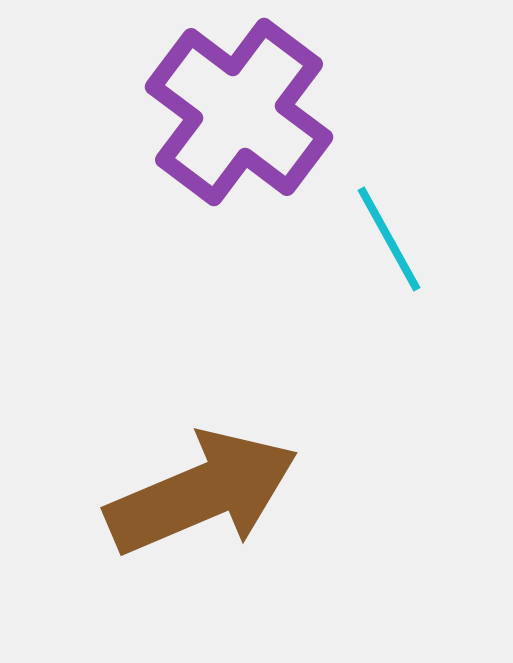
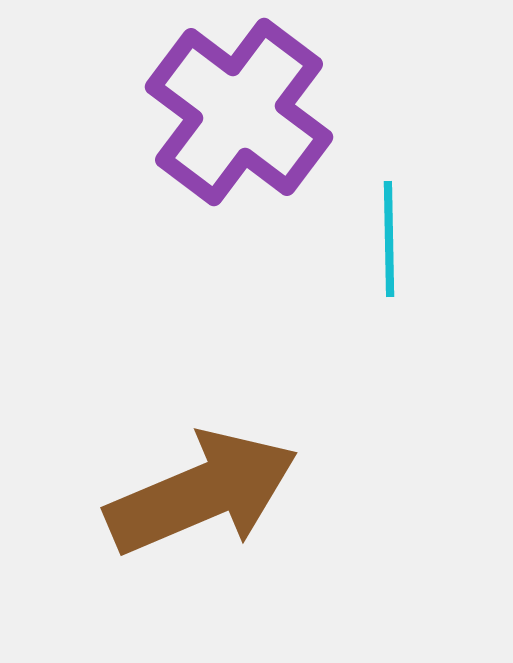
cyan line: rotated 28 degrees clockwise
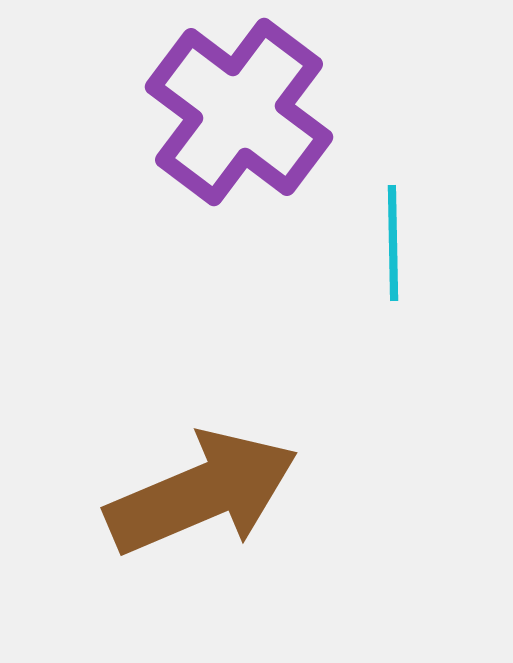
cyan line: moved 4 px right, 4 px down
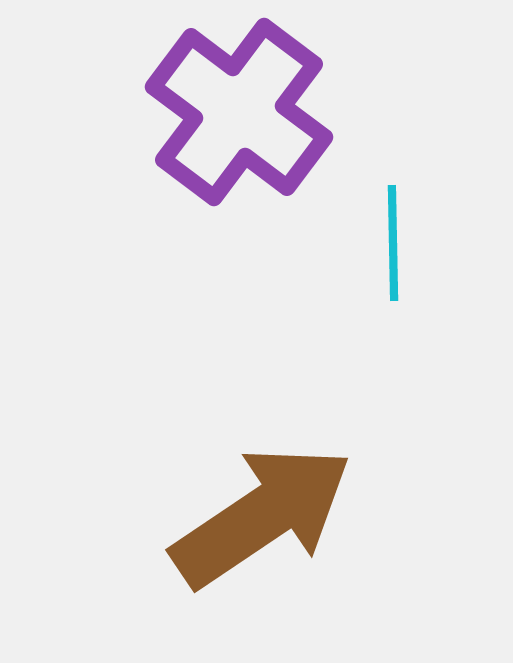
brown arrow: moved 60 px right, 23 px down; rotated 11 degrees counterclockwise
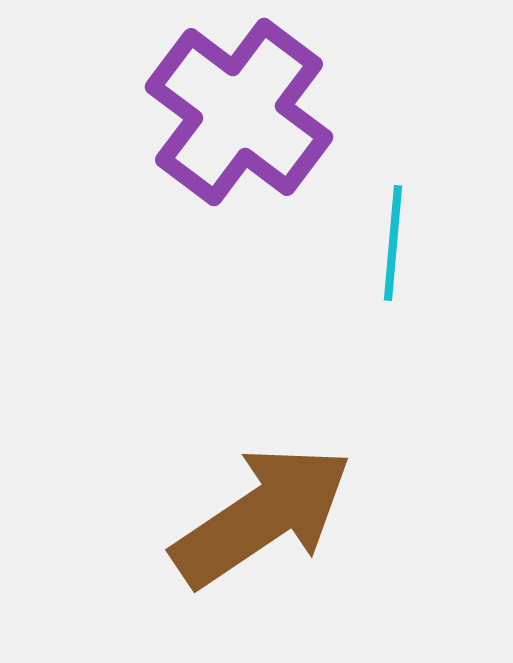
cyan line: rotated 6 degrees clockwise
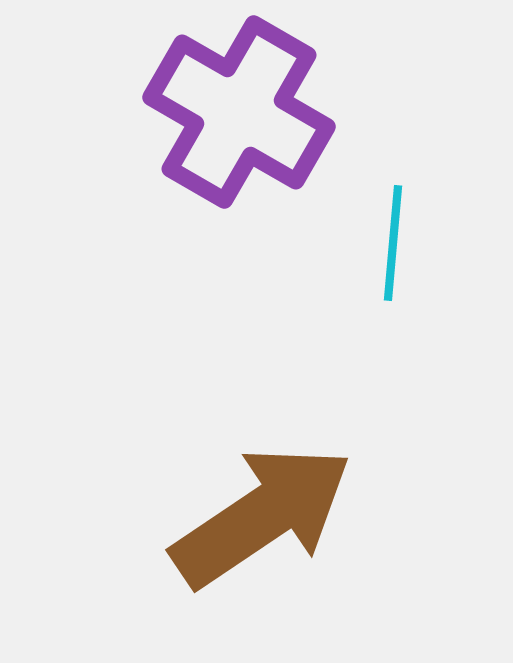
purple cross: rotated 7 degrees counterclockwise
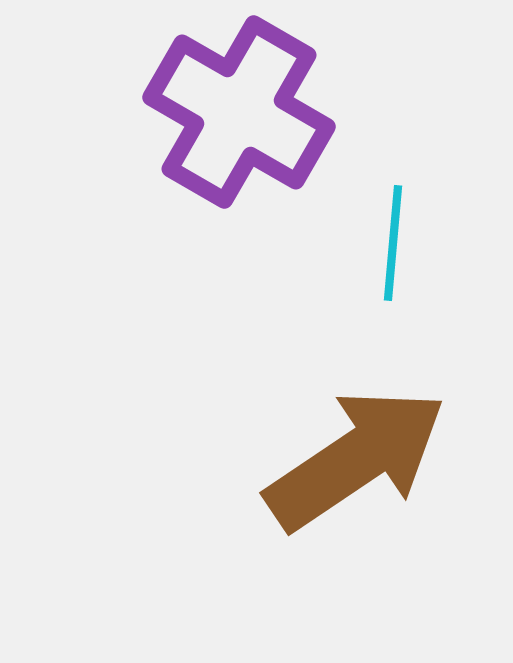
brown arrow: moved 94 px right, 57 px up
